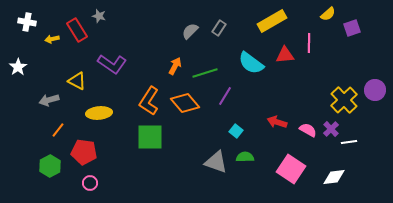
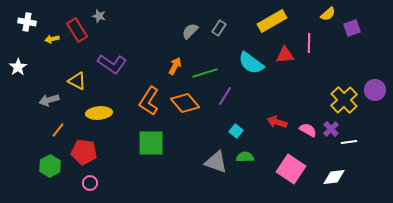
green square: moved 1 px right, 6 px down
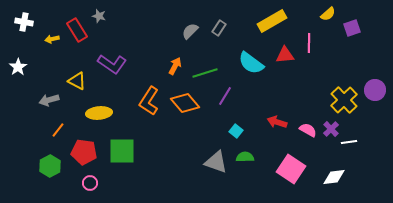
white cross: moved 3 px left
green square: moved 29 px left, 8 px down
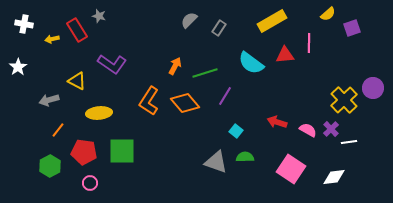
white cross: moved 2 px down
gray semicircle: moved 1 px left, 11 px up
purple circle: moved 2 px left, 2 px up
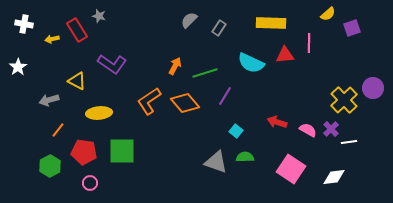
yellow rectangle: moved 1 px left, 2 px down; rotated 32 degrees clockwise
cyan semicircle: rotated 12 degrees counterclockwise
orange L-shape: rotated 24 degrees clockwise
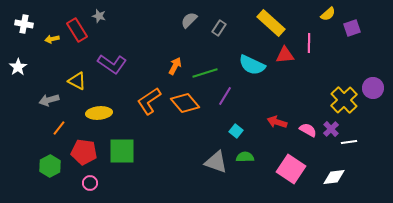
yellow rectangle: rotated 40 degrees clockwise
cyan semicircle: moved 1 px right, 2 px down
orange line: moved 1 px right, 2 px up
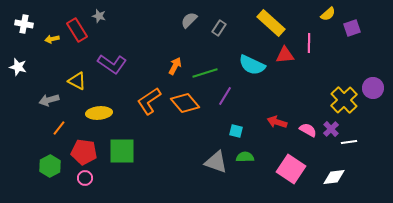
white star: rotated 24 degrees counterclockwise
cyan square: rotated 24 degrees counterclockwise
pink circle: moved 5 px left, 5 px up
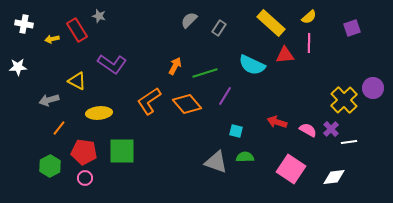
yellow semicircle: moved 19 px left, 3 px down
white star: rotated 18 degrees counterclockwise
orange diamond: moved 2 px right, 1 px down
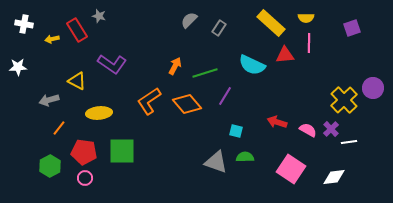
yellow semicircle: moved 3 px left, 1 px down; rotated 42 degrees clockwise
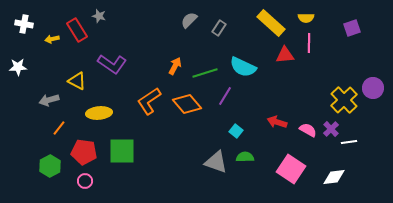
cyan semicircle: moved 9 px left, 2 px down
cyan square: rotated 24 degrees clockwise
pink circle: moved 3 px down
